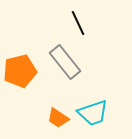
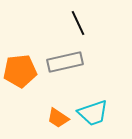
gray rectangle: rotated 64 degrees counterclockwise
orange pentagon: rotated 8 degrees clockwise
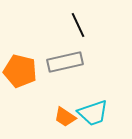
black line: moved 2 px down
orange pentagon: rotated 20 degrees clockwise
orange trapezoid: moved 7 px right, 1 px up
